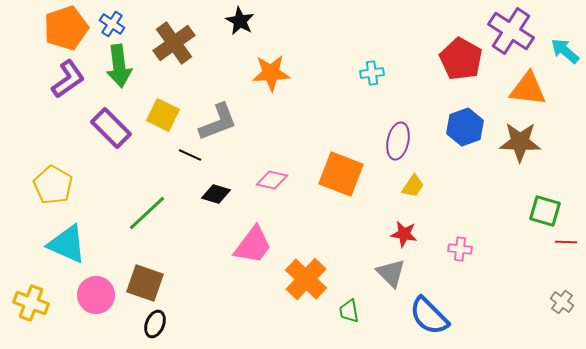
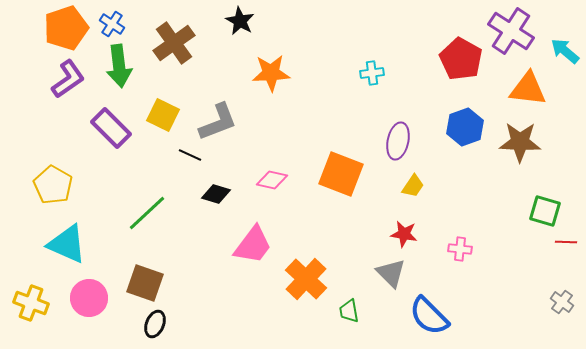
pink circle: moved 7 px left, 3 px down
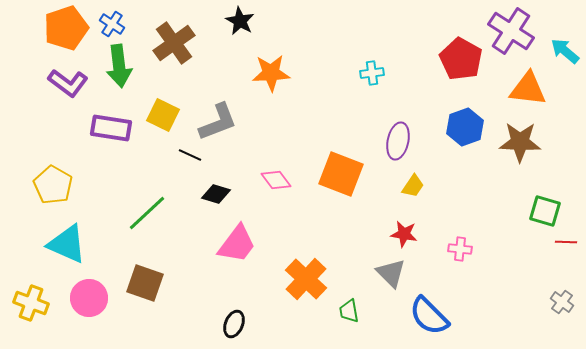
purple L-shape: moved 4 px down; rotated 72 degrees clockwise
purple rectangle: rotated 36 degrees counterclockwise
pink diamond: moved 4 px right; rotated 40 degrees clockwise
pink trapezoid: moved 16 px left, 1 px up
black ellipse: moved 79 px right
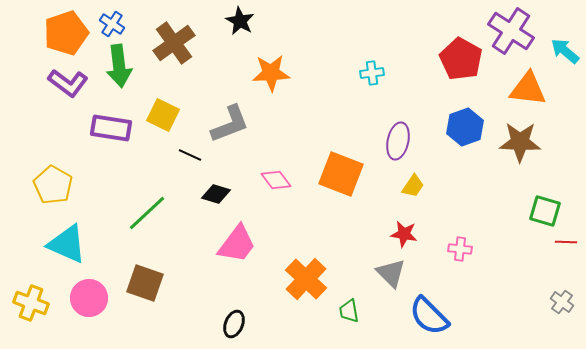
orange pentagon: moved 5 px down
gray L-shape: moved 12 px right, 2 px down
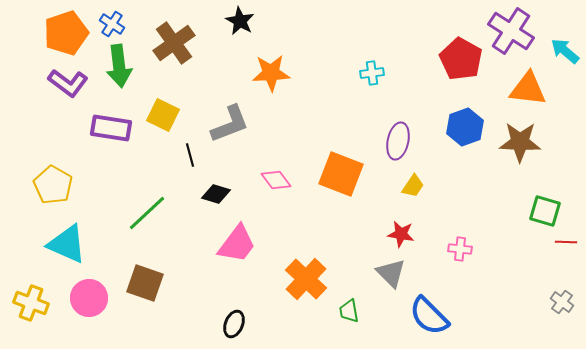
black line: rotated 50 degrees clockwise
red star: moved 3 px left
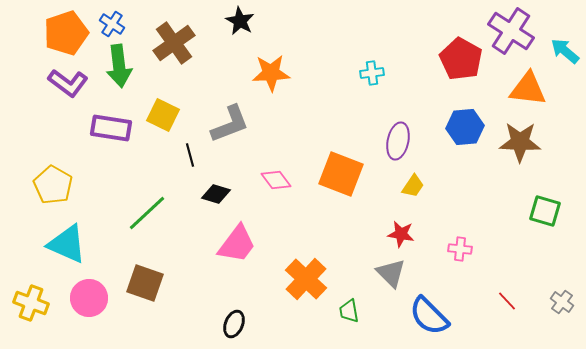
blue hexagon: rotated 15 degrees clockwise
red line: moved 59 px left, 59 px down; rotated 45 degrees clockwise
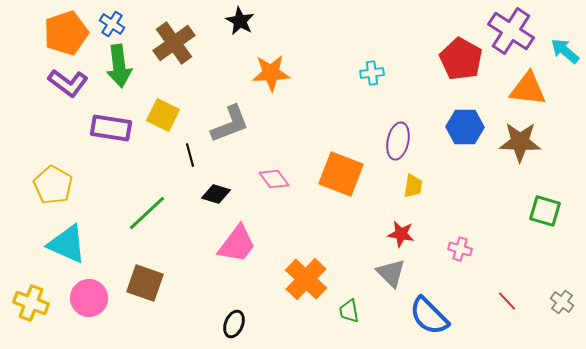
blue hexagon: rotated 6 degrees clockwise
pink diamond: moved 2 px left, 1 px up
yellow trapezoid: rotated 25 degrees counterclockwise
pink cross: rotated 10 degrees clockwise
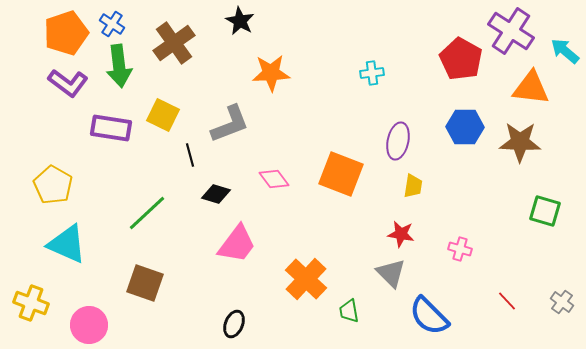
orange triangle: moved 3 px right, 1 px up
pink circle: moved 27 px down
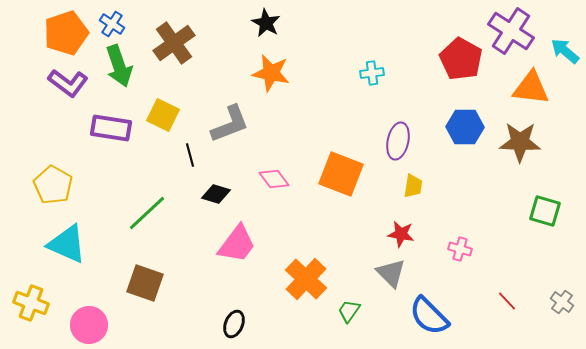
black star: moved 26 px right, 2 px down
green arrow: rotated 12 degrees counterclockwise
orange star: rotated 15 degrees clockwise
green trapezoid: rotated 45 degrees clockwise
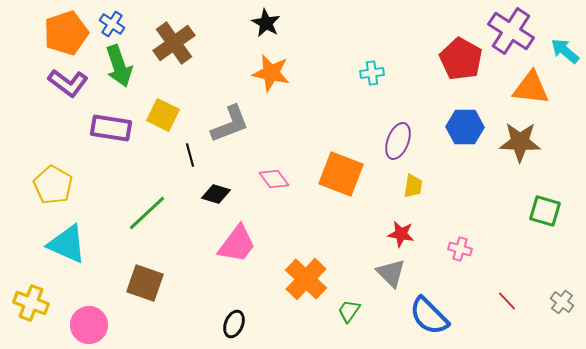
purple ellipse: rotated 9 degrees clockwise
